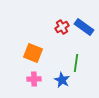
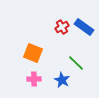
green line: rotated 54 degrees counterclockwise
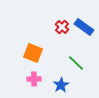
red cross: rotated 16 degrees counterclockwise
blue star: moved 1 px left, 5 px down; rotated 14 degrees clockwise
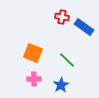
red cross: moved 10 px up; rotated 32 degrees counterclockwise
green line: moved 9 px left, 3 px up
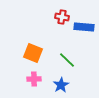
blue rectangle: rotated 30 degrees counterclockwise
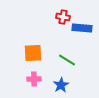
red cross: moved 1 px right
blue rectangle: moved 2 px left, 1 px down
orange square: rotated 24 degrees counterclockwise
green line: rotated 12 degrees counterclockwise
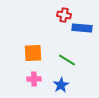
red cross: moved 1 px right, 2 px up
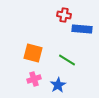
blue rectangle: moved 1 px down
orange square: rotated 18 degrees clockwise
pink cross: rotated 16 degrees counterclockwise
blue star: moved 3 px left
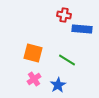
pink cross: rotated 16 degrees counterclockwise
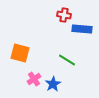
orange square: moved 13 px left
blue star: moved 5 px left, 1 px up
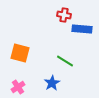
green line: moved 2 px left, 1 px down
pink cross: moved 16 px left, 8 px down
blue star: moved 1 px left, 1 px up
